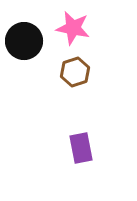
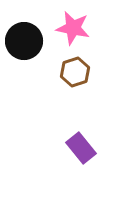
purple rectangle: rotated 28 degrees counterclockwise
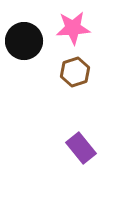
pink star: rotated 16 degrees counterclockwise
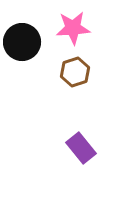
black circle: moved 2 px left, 1 px down
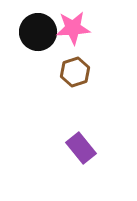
black circle: moved 16 px right, 10 px up
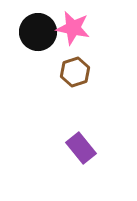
pink star: rotated 16 degrees clockwise
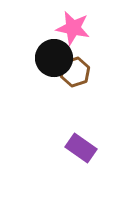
black circle: moved 16 px right, 26 px down
purple rectangle: rotated 16 degrees counterclockwise
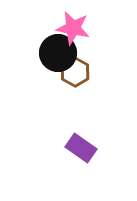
black circle: moved 4 px right, 5 px up
brown hexagon: rotated 12 degrees counterclockwise
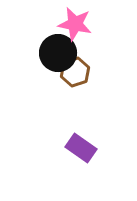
pink star: moved 2 px right, 4 px up
brown hexagon: rotated 12 degrees clockwise
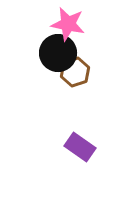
pink star: moved 7 px left
purple rectangle: moved 1 px left, 1 px up
